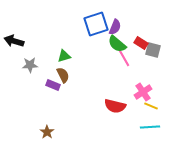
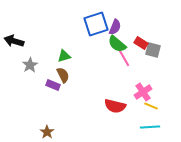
gray star: rotated 28 degrees counterclockwise
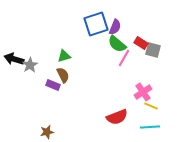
black arrow: moved 18 px down
pink line: rotated 60 degrees clockwise
red semicircle: moved 2 px right, 11 px down; rotated 35 degrees counterclockwise
brown star: rotated 24 degrees clockwise
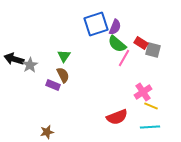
green triangle: rotated 40 degrees counterclockwise
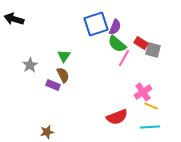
black arrow: moved 40 px up
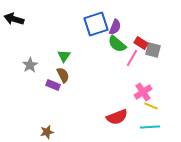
pink line: moved 8 px right
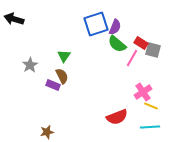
brown semicircle: moved 1 px left, 1 px down
